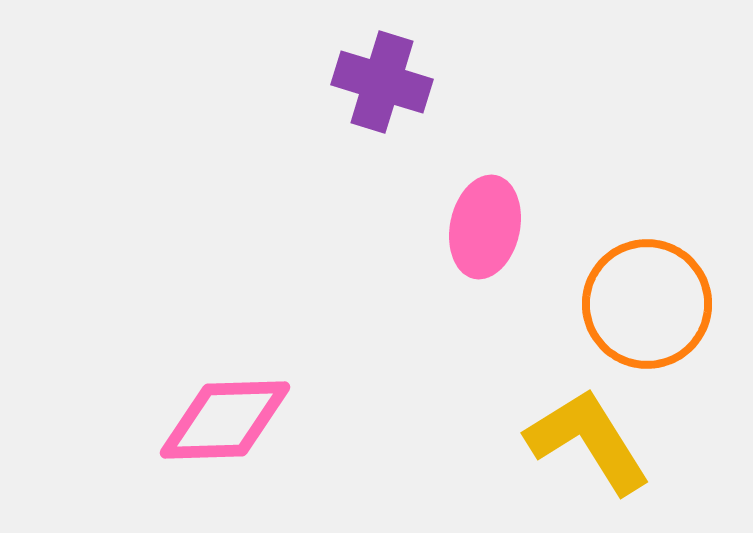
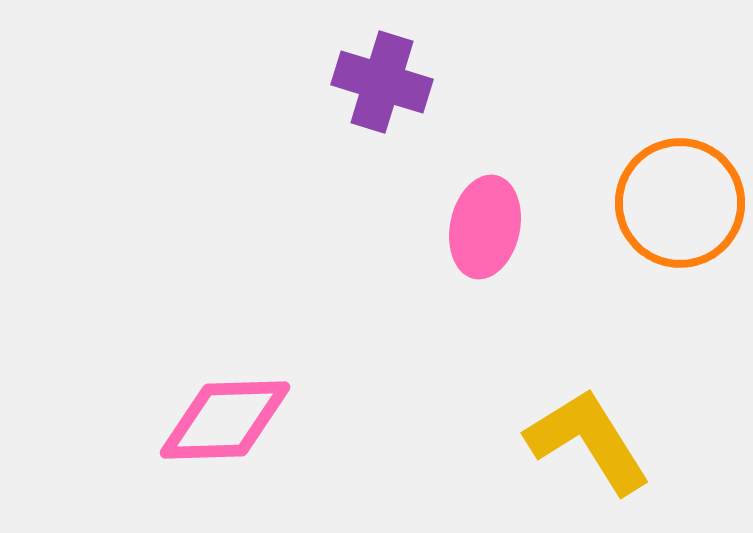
orange circle: moved 33 px right, 101 px up
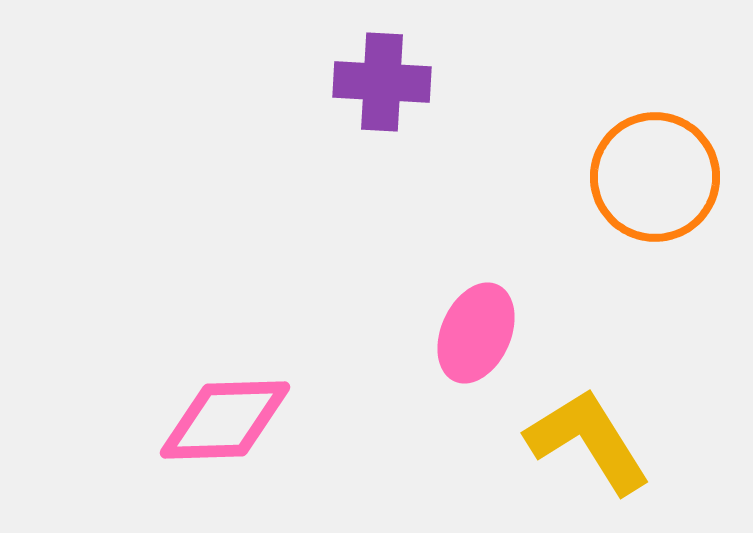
purple cross: rotated 14 degrees counterclockwise
orange circle: moved 25 px left, 26 px up
pink ellipse: moved 9 px left, 106 px down; rotated 12 degrees clockwise
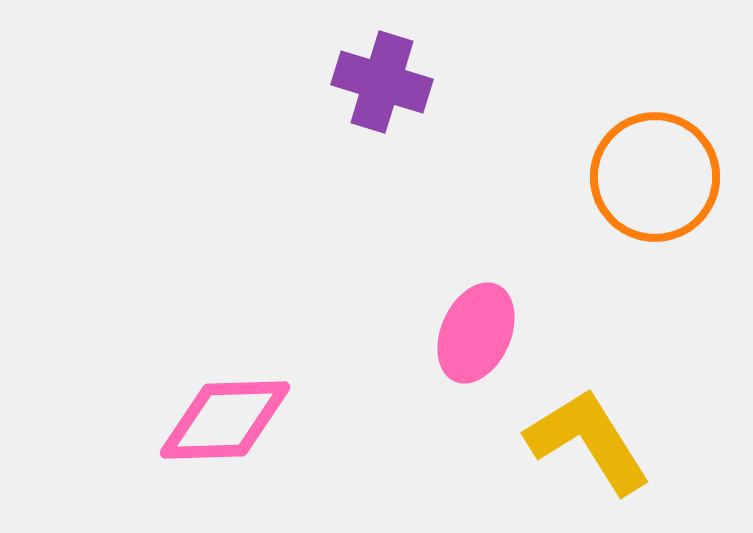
purple cross: rotated 14 degrees clockwise
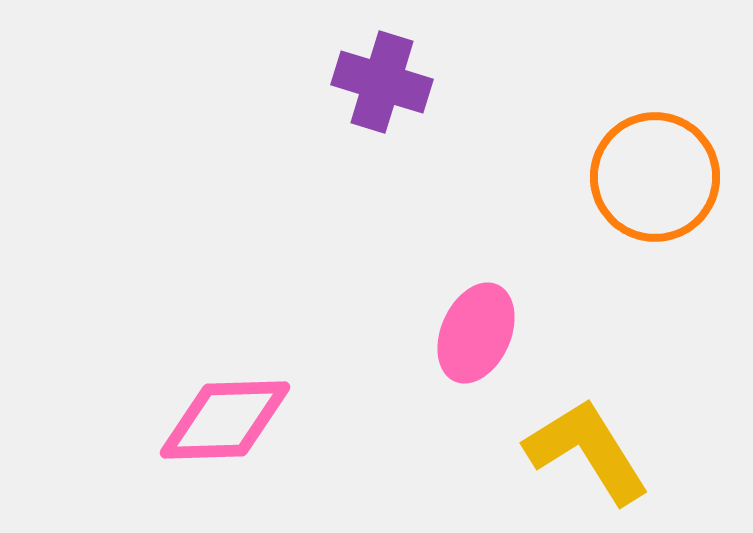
yellow L-shape: moved 1 px left, 10 px down
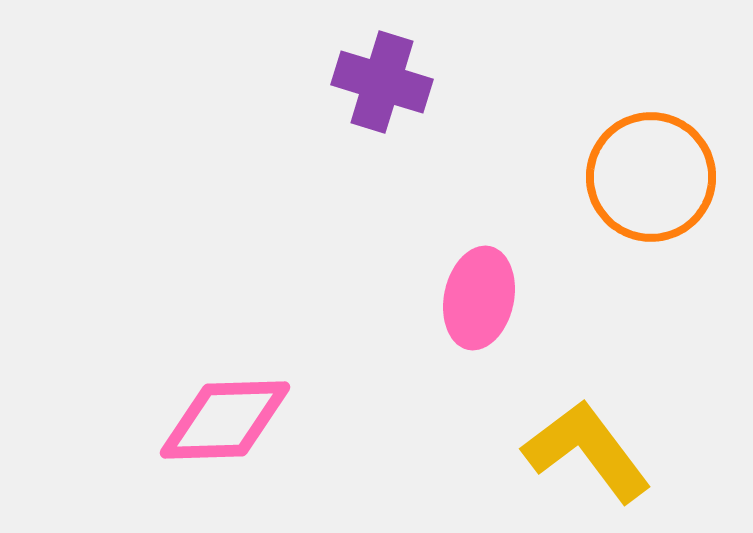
orange circle: moved 4 px left
pink ellipse: moved 3 px right, 35 px up; rotated 12 degrees counterclockwise
yellow L-shape: rotated 5 degrees counterclockwise
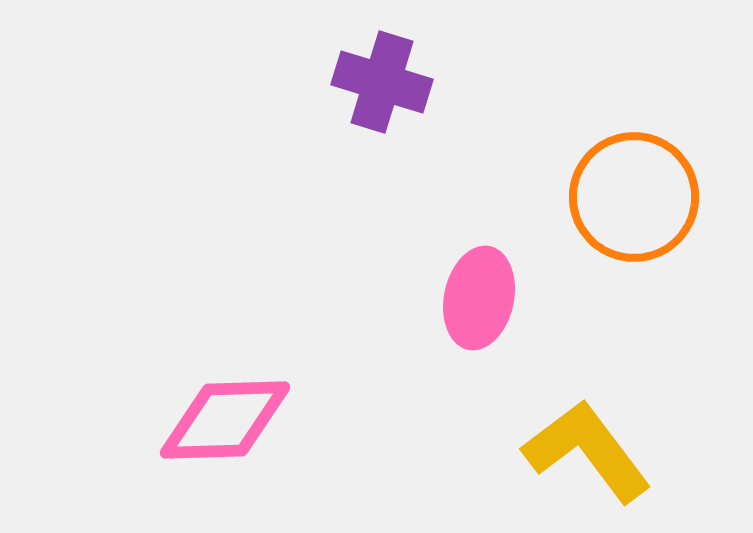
orange circle: moved 17 px left, 20 px down
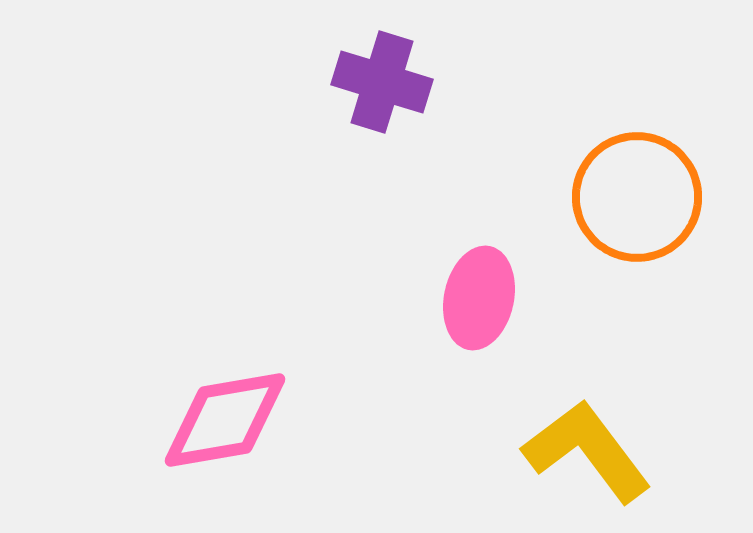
orange circle: moved 3 px right
pink diamond: rotated 8 degrees counterclockwise
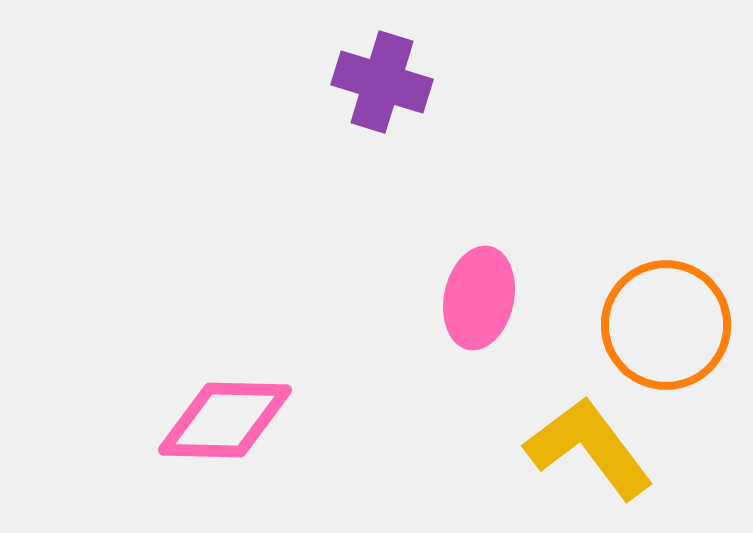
orange circle: moved 29 px right, 128 px down
pink diamond: rotated 11 degrees clockwise
yellow L-shape: moved 2 px right, 3 px up
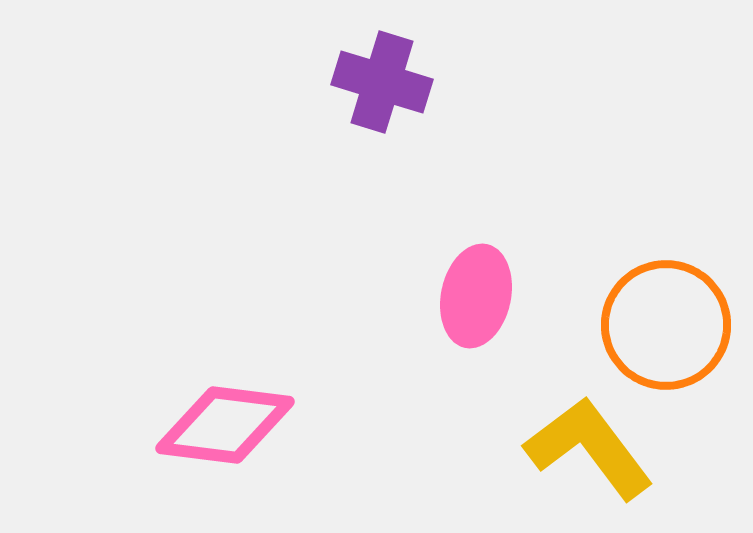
pink ellipse: moved 3 px left, 2 px up
pink diamond: moved 5 px down; rotated 6 degrees clockwise
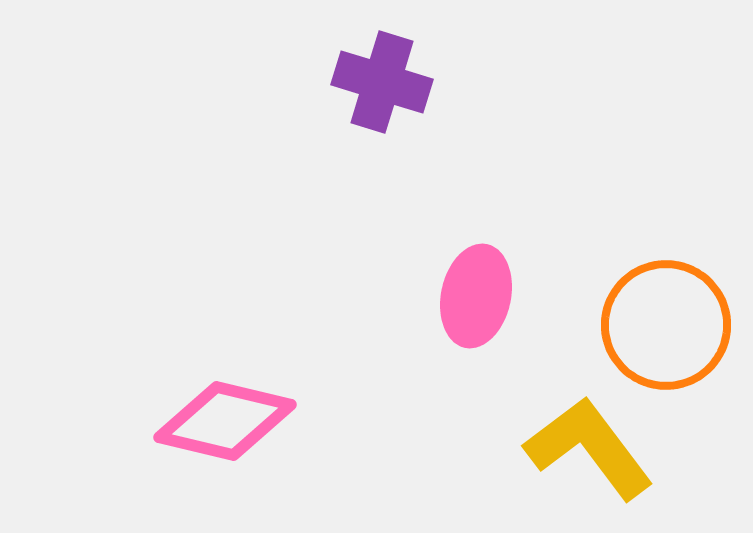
pink diamond: moved 4 px up; rotated 6 degrees clockwise
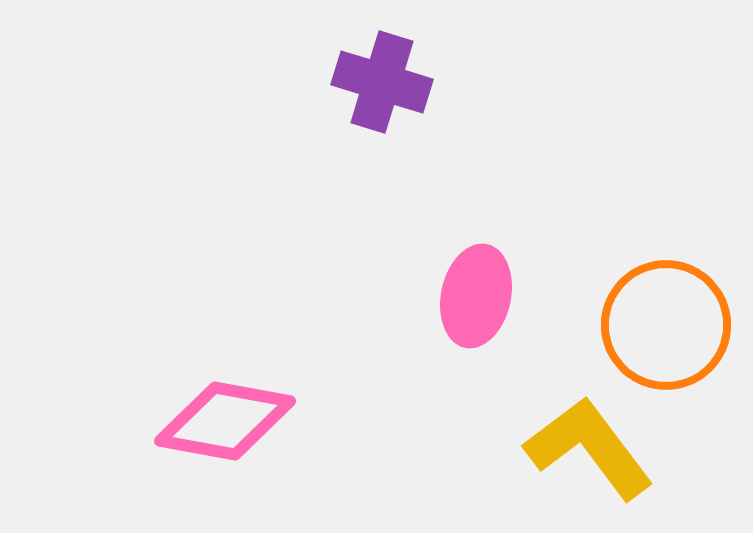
pink diamond: rotated 3 degrees counterclockwise
